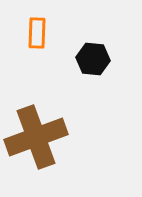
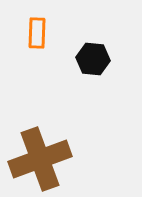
brown cross: moved 4 px right, 22 px down
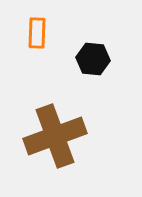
brown cross: moved 15 px right, 23 px up
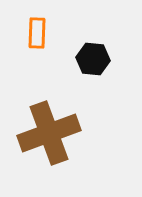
brown cross: moved 6 px left, 3 px up
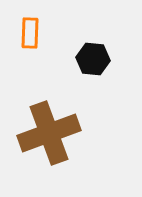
orange rectangle: moved 7 px left
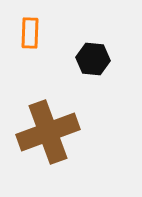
brown cross: moved 1 px left, 1 px up
